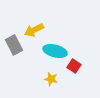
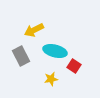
gray rectangle: moved 7 px right, 11 px down
yellow star: rotated 24 degrees counterclockwise
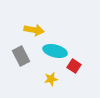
yellow arrow: rotated 144 degrees counterclockwise
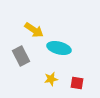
yellow arrow: rotated 24 degrees clockwise
cyan ellipse: moved 4 px right, 3 px up
red square: moved 3 px right, 17 px down; rotated 24 degrees counterclockwise
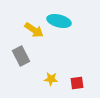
cyan ellipse: moved 27 px up
yellow star: rotated 16 degrees clockwise
red square: rotated 16 degrees counterclockwise
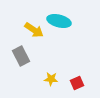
red square: rotated 16 degrees counterclockwise
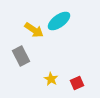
cyan ellipse: rotated 50 degrees counterclockwise
yellow star: rotated 24 degrees clockwise
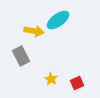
cyan ellipse: moved 1 px left, 1 px up
yellow arrow: moved 1 px down; rotated 24 degrees counterclockwise
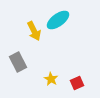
yellow arrow: rotated 54 degrees clockwise
gray rectangle: moved 3 px left, 6 px down
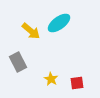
cyan ellipse: moved 1 px right, 3 px down
yellow arrow: moved 3 px left; rotated 24 degrees counterclockwise
red square: rotated 16 degrees clockwise
